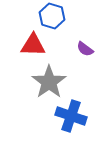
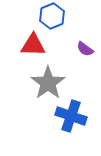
blue hexagon: rotated 20 degrees clockwise
gray star: moved 1 px left, 1 px down
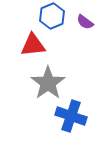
red triangle: rotated 8 degrees counterclockwise
purple semicircle: moved 27 px up
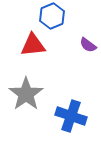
purple semicircle: moved 3 px right, 23 px down
gray star: moved 22 px left, 11 px down
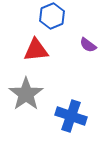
red triangle: moved 3 px right, 5 px down
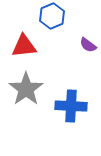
red triangle: moved 12 px left, 4 px up
gray star: moved 5 px up
blue cross: moved 10 px up; rotated 16 degrees counterclockwise
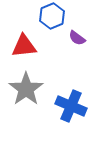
purple semicircle: moved 11 px left, 7 px up
blue cross: rotated 20 degrees clockwise
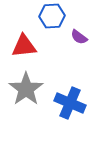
blue hexagon: rotated 20 degrees clockwise
purple semicircle: moved 2 px right, 1 px up
blue cross: moved 1 px left, 3 px up
